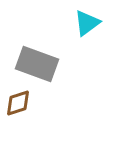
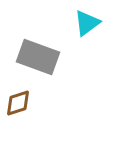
gray rectangle: moved 1 px right, 7 px up
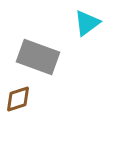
brown diamond: moved 4 px up
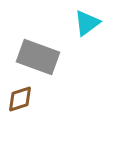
brown diamond: moved 2 px right
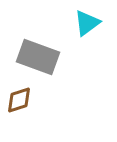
brown diamond: moved 1 px left, 1 px down
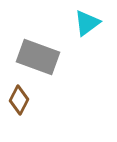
brown diamond: rotated 44 degrees counterclockwise
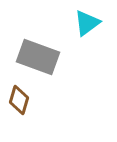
brown diamond: rotated 12 degrees counterclockwise
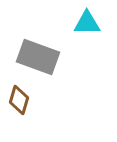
cyan triangle: rotated 36 degrees clockwise
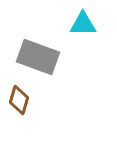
cyan triangle: moved 4 px left, 1 px down
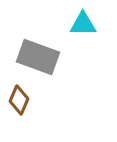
brown diamond: rotated 8 degrees clockwise
